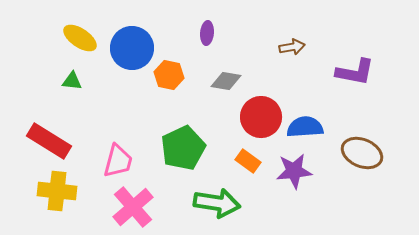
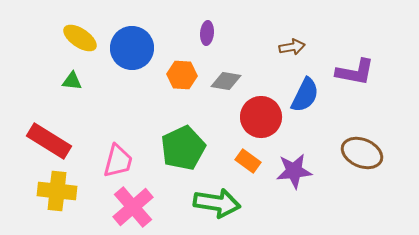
orange hexagon: moved 13 px right; rotated 8 degrees counterclockwise
blue semicircle: moved 32 px up; rotated 120 degrees clockwise
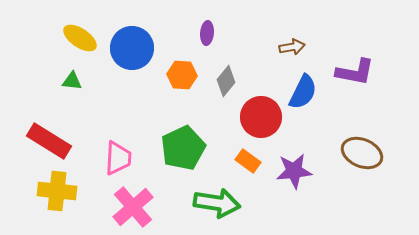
gray diamond: rotated 60 degrees counterclockwise
blue semicircle: moved 2 px left, 3 px up
pink trapezoid: moved 3 px up; rotated 12 degrees counterclockwise
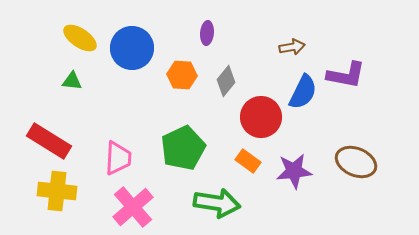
purple L-shape: moved 9 px left, 3 px down
brown ellipse: moved 6 px left, 9 px down
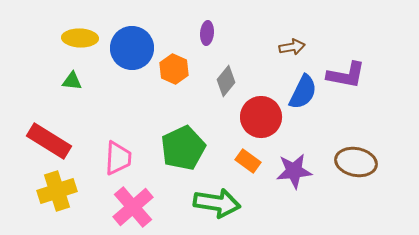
yellow ellipse: rotated 32 degrees counterclockwise
orange hexagon: moved 8 px left, 6 px up; rotated 20 degrees clockwise
brown ellipse: rotated 12 degrees counterclockwise
yellow cross: rotated 24 degrees counterclockwise
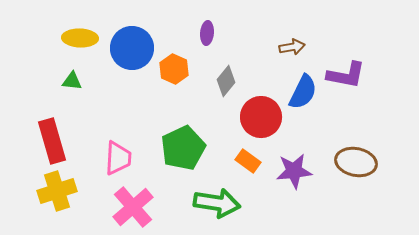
red rectangle: moved 3 px right; rotated 42 degrees clockwise
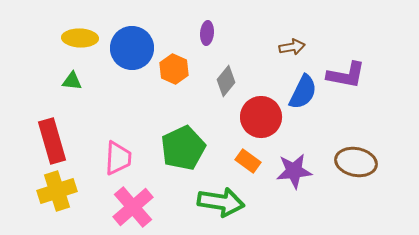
green arrow: moved 4 px right, 1 px up
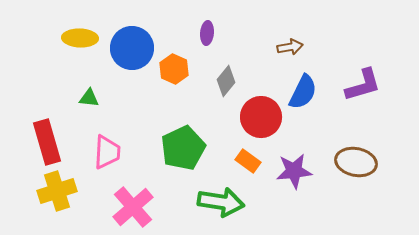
brown arrow: moved 2 px left
purple L-shape: moved 17 px right, 10 px down; rotated 27 degrees counterclockwise
green triangle: moved 17 px right, 17 px down
red rectangle: moved 5 px left, 1 px down
pink trapezoid: moved 11 px left, 6 px up
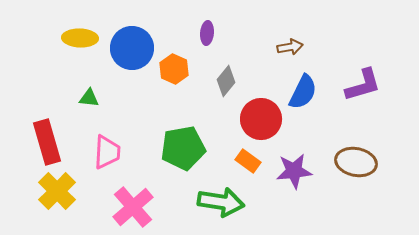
red circle: moved 2 px down
green pentagon: rotated 15 degrees clockwise
yellow cross: rotated 27 degrees counterclockwise
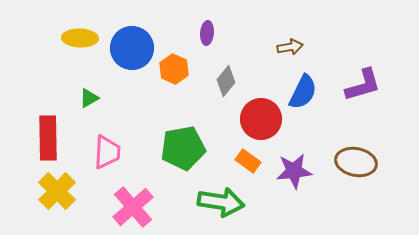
green triangle: rotated 35 degrees counterclockwise
red rectangle: moved 1 px right, 4 px up; rotated 15 degrees clockwise
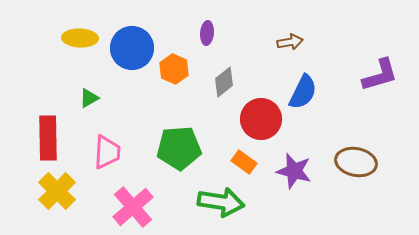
brown arrow: moved 5 px up
gray diamond: moved 2 px left, 1 px down; rotated 12 degrees clockwise
purple L-shape: moved 17 px right, 10 px up
green pentagon: moved 4 px left; rotated 6 degrees clockwise
orange rectangle: moved 4 px left, 1 px down
purple star: rotated 21 degrees clockwise
